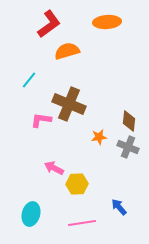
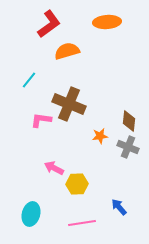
orange star: moved 1 px right, 1 px up
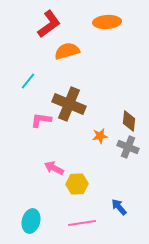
cyan line: moved 1 px left, 1 px down
cyan ellipse: moved 7 px down
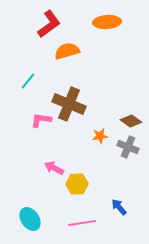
brown diamond: moved 2 px right; rotated 60 degrees counterclockwise
cyan ellipse: moved 1 px left, 2 px up; rotated 50 degrees counterclockwise
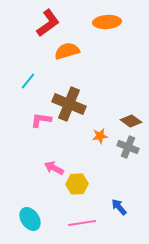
red L-shape: moved 1 px left, 1 px up
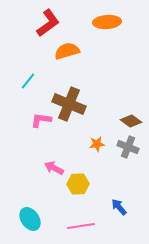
orange star: moved 3 px left, 8 px down
yellow hexagon: moved 1 px right
pink line: moved 1 px left, 3 px down
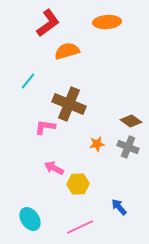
pink L-shape: moved 4 px right, 7 px down
pink line: moved 1 px left, 1 px down; rotated 16 degrees counterclockwise
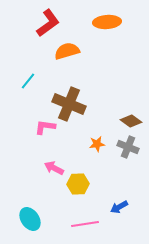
blue arrow: rotated 78 degrees counterclockwise
pink line: moved 5 px right, 3 px up; rotated 16 degrees clockwise
